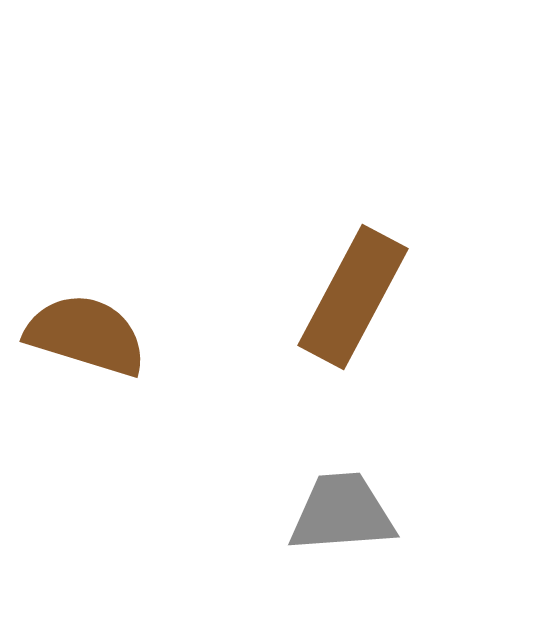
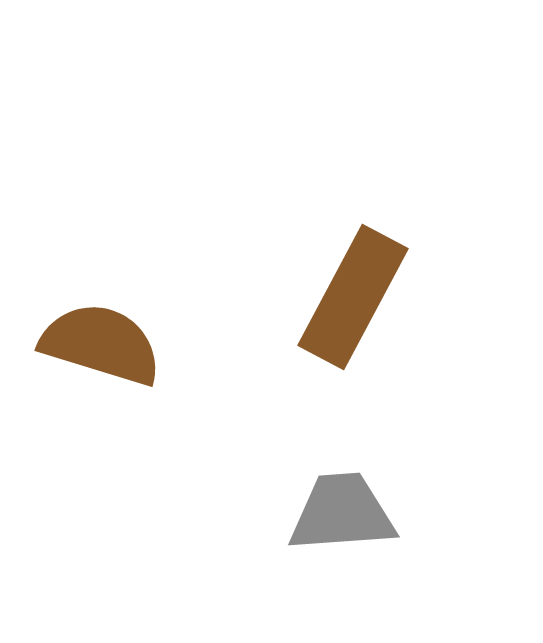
brown semicircle: moved 15 px right, 9 px down
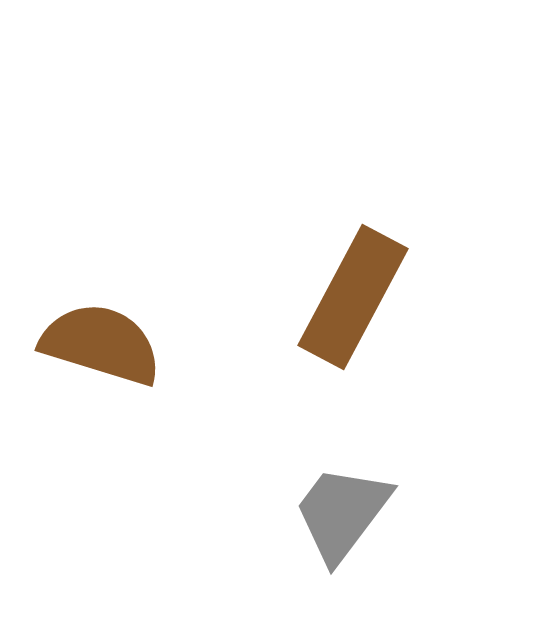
gray trapezoid: rotated 49 degrees counterclockwise
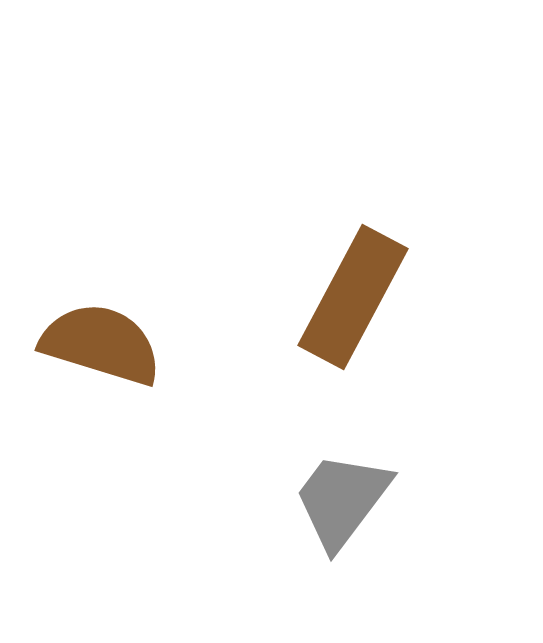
gray trapezoid: moved 13 px up
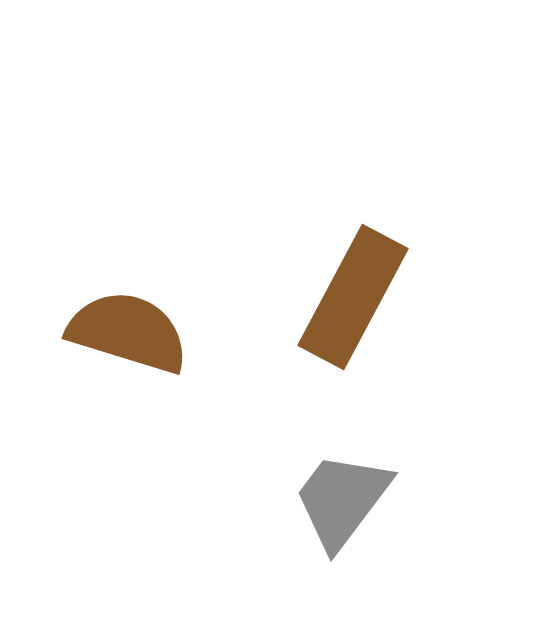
brown semicircle: moved 27 px right, 12 px up
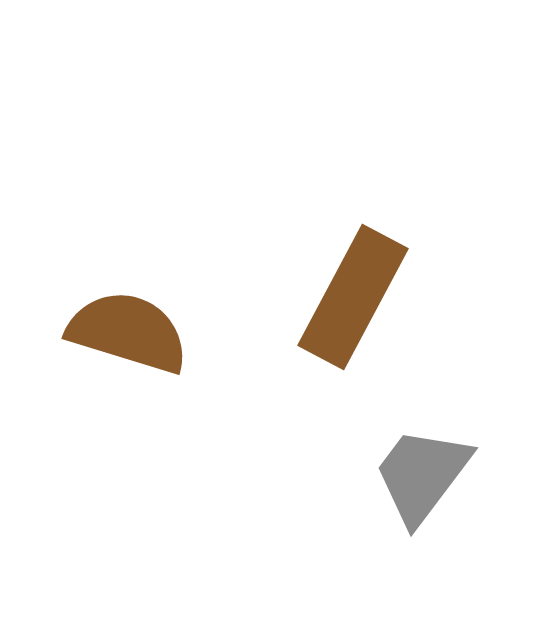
gray trapezoid: moved 80 px right, 25 px up
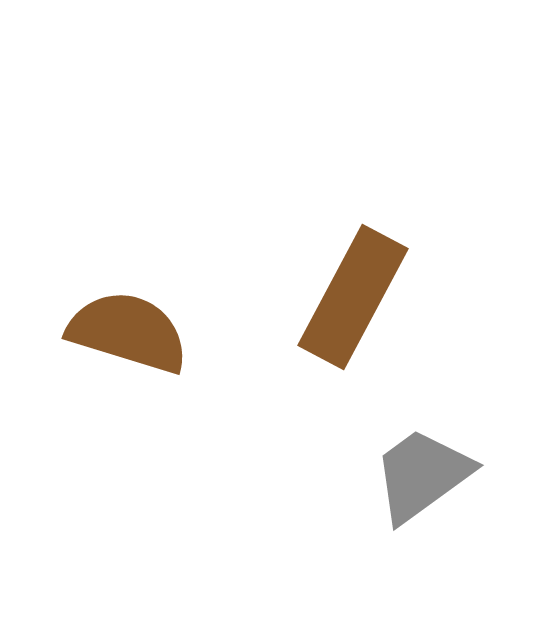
gray trapezoid: rotated 17 degrees clockwise
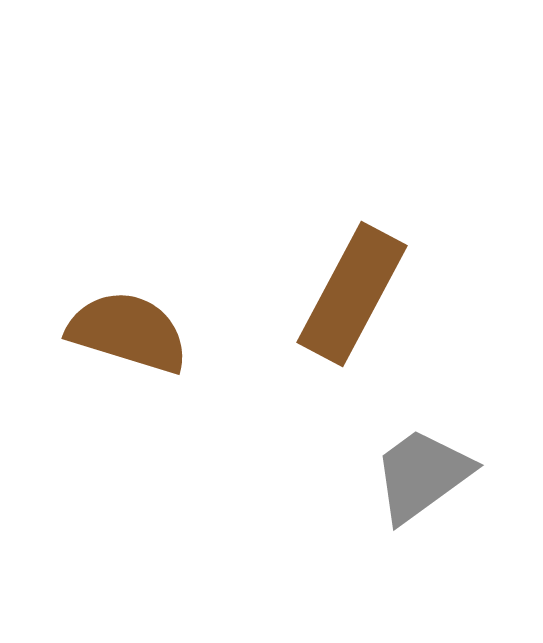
brown rectangle: moved 1 px left, 3 px up
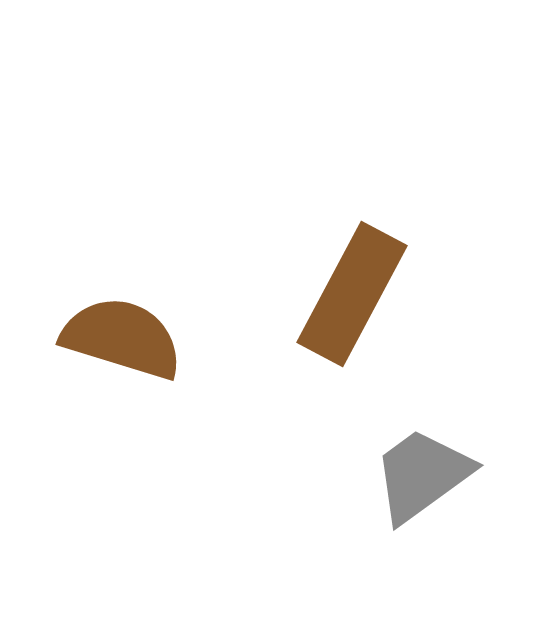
brown semicircle: moved 6 px left, 6 px down
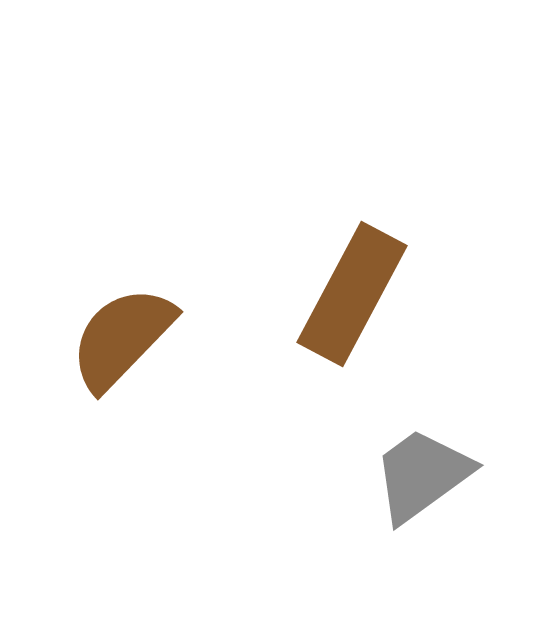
brown semicircle: rotated 63 degrees counterclockwise
